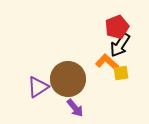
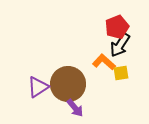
orange L-shape: moved 3 px left
brown circle: moved 5 px down
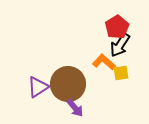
red pentagon: rotated 10 degrees counterclockwise
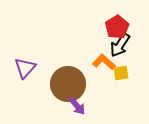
purple triangle: moved 13 px left, 19 px up; rotated 15 degrees counterclockwise
purple arrow: moved 2 px right, 2 px up
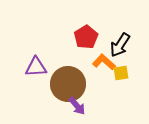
red pentagon: moved 31 px left, 10 px down
purple triangle: moved 11 px right, 1 px up; rotated 45 degrees clockwise
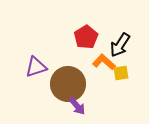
purple triangle: rotated 15 degrees counterclockwise
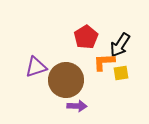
orange L-shape: rotated 45 degrees counterclockwise
brown circle: moved 2 px left, 4 px up
purple arrow: rotated 48 degrees counterclockwise
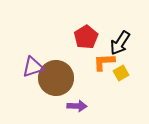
black arrow: moved 2 px up
purple triangle: moved 3 px left
yellow square: rotated 21 degrees counterclockwise
brown circle: moved 10 px left, 2 px up
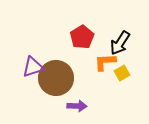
red pentagon: moved 4 px left
orange L-shape: moved 1 px right
yellow square: moved 1 px right
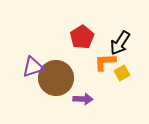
purple arrow: moved 6 px right, 7 px up
